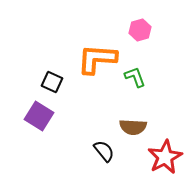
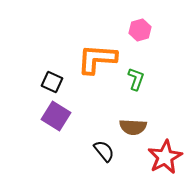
green L-shape: moved 1 px right, 2 px down; rotated 40 degrees clockwise
purple square: moved 17 px right
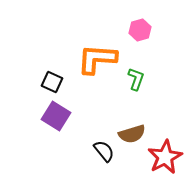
brown semicircle: moved 1 px left, 7 px down; rotated 20 degrees counterclockwise
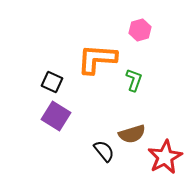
green L-shape: moved 2 px left, 1 px down
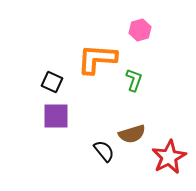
purple square: rotated 32 degrees counterclockwise
red star: moved 4 px right
